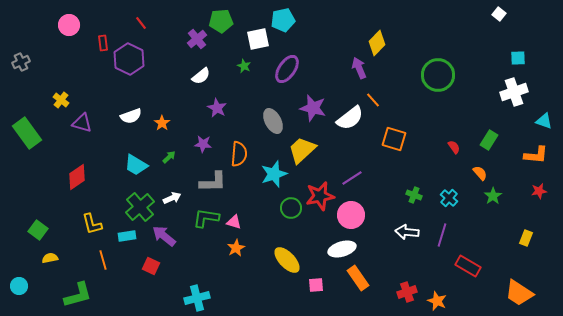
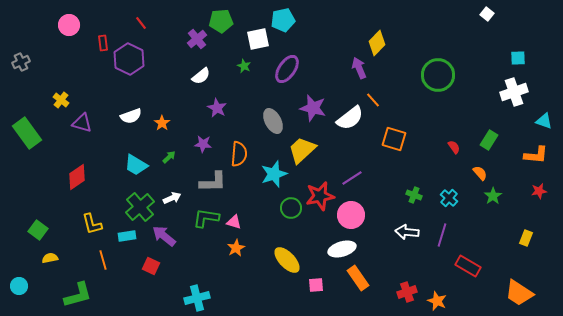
white square at (499, 14): moved 12 px left
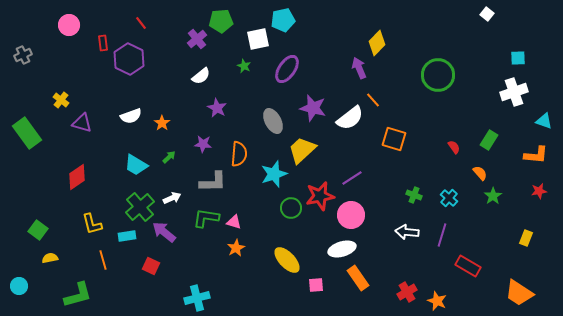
gray cross at (21, 62): moved 2 px right, 7 px up
purple arrow at (164, 236): moved 4 px up
red cross at (407, 292): rotated 12 degrees counterclockwise
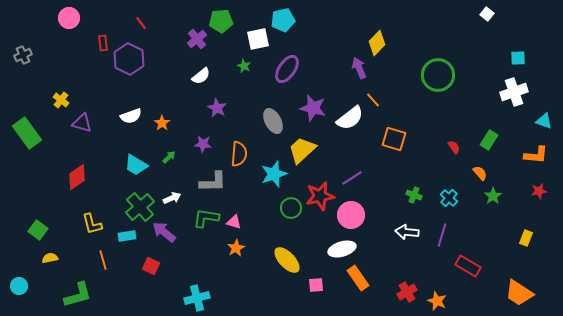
pink circle at (69, 25): moved 7 px up
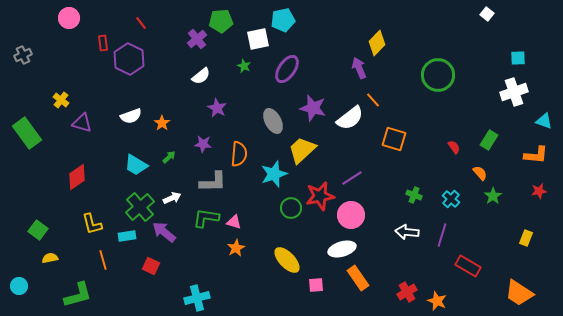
cyan cross at (449, 198): moved 2 px right, 1 px down
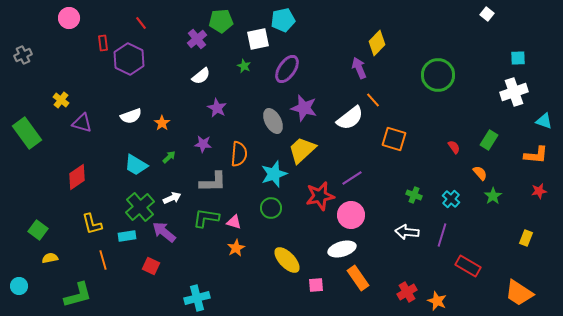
purple star at (313, 108): moved 9 px left
green circle at (291, 208): moved 20 px left
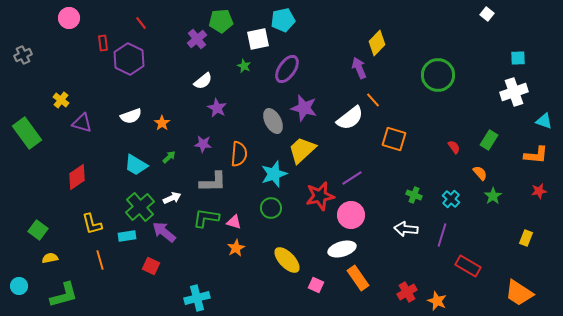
white semicircle at (201, 76): moved 2 px right, 5 px down
white arrow at (407, 232): moved 1 px left, 3 px up
orange line at (103, 260): moved 3 px left
pink square at (316, 285): rotated 28 degrees clockwise
green L-shape at (78, 295): moved 14 px left
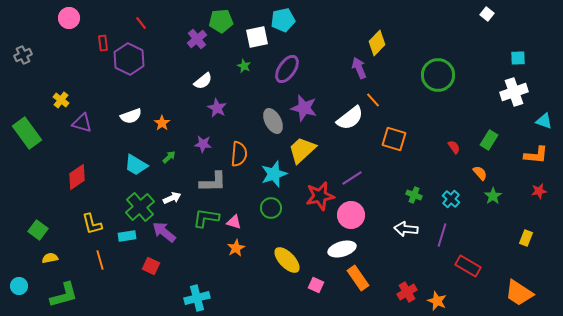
white square at (258, 39): moved 1 px left, 2 px up
